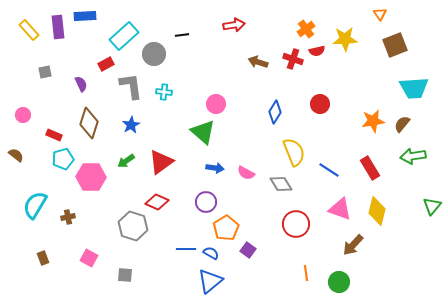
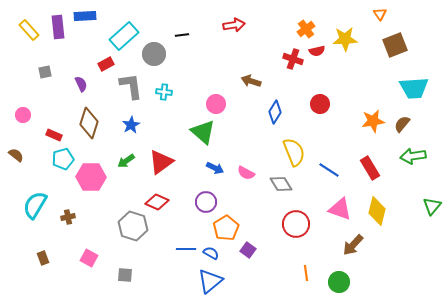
brown arrow at (258, 62): moved 7 px left, 19 px down
blue arrow at (215, 168): rotated 18 degrees clockwise
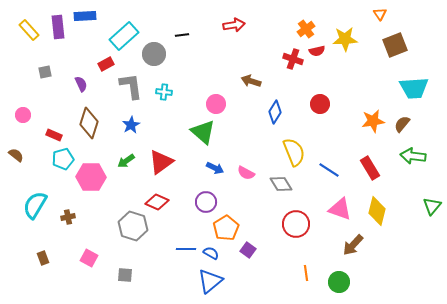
green arrow at (413, 156): rotated 15 degrees clockwise
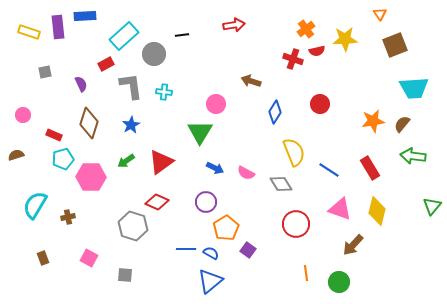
yellow rectangle at (29, 30): moved 2 px down; rotated 30 degrees counterclockwise
green triangle at (203, 132): moved 3 px left; rotated 20 degrees clockwise
brown semicircle at (16, 155): rotated 56 degrees counterclockwise
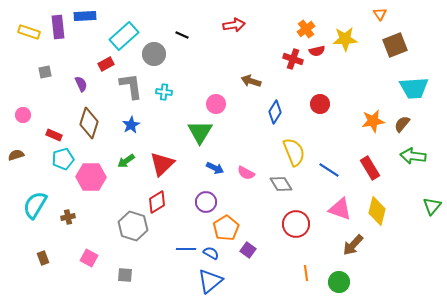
black line at (182, 35): rotated 32 degrees clockwise
red triangle at (161, 162): moved 1 px right, 2 px down; rotated 8 degrees counterclockwise
red diamond at (157, 202): rotated 55 degrees counterclockwise
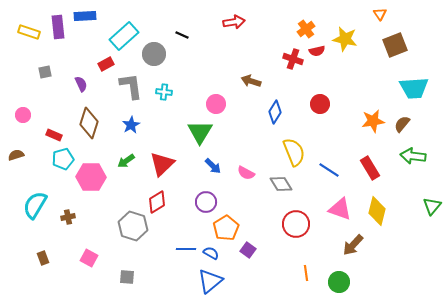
red arrow at (234, 25): moved 3 px up
yellow star at (345, 39): rotated 15 degrees clockwise
blue arrow at (215, 168): moved 2 px left, 2 px up; rotated 18 degrees clockwise
gray square at (125, 275): moved 2 px right, 2 px down
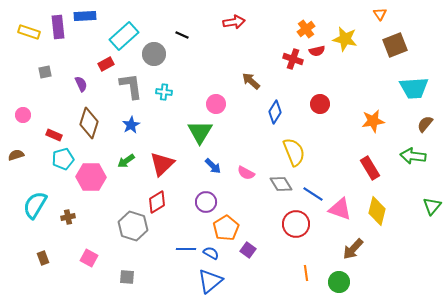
brown arrow at (251, 81): rotated 24 degrees clockwise
brown semicircle at (402, 124): moved 23 px right
blue line at (329, 170): moved 16 px left, 24 px down
brown arrow at (353, 245): moved 4 px down
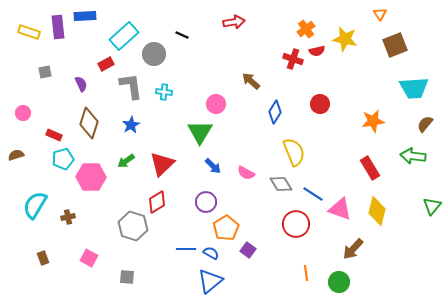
pink circle at (23, 115): moved 2 px up
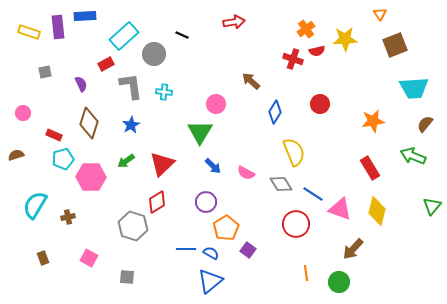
yellow star at (345, 39): rotated 15 degrees counterclockwise
green arrow at (413, 156): rotated 15 degrees clockwise
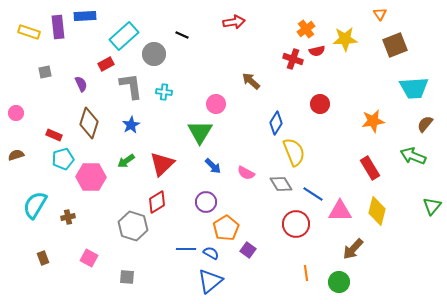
blue diamond at (275, 112): moved 1 px right, 11 px down
pink circle at (23, 113): moved 7 px left
pink triangle at (340, 209): moved 2 px down; rotated 20 degrees counterclockwise
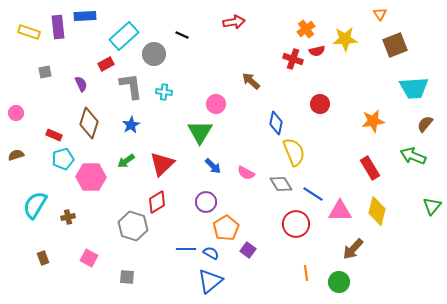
blue diamond at (276, 123): rotated 20 degrees counterclockwise
